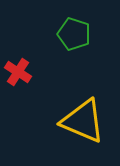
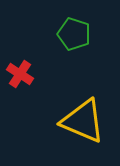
red cross: moved 2 px right, 2 px down
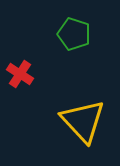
yellow triangle: rotated 24 degrees clockwise
